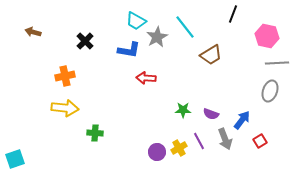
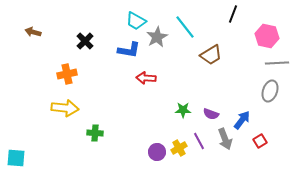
orange cross: moved 2 px right, 2 px up
cyan square: moved 1 px right, 1 px up; rotated 24 degrees clockwise
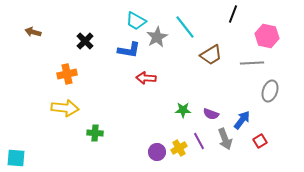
gray line: moved 25 px left
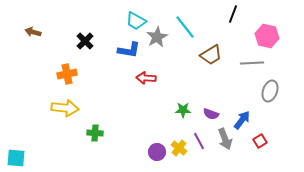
yellow cross: rotated 21 degrees counterclockwise
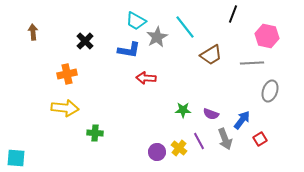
brown arrow: rotated 70 degrees clockwise
red square: moved 2 px up
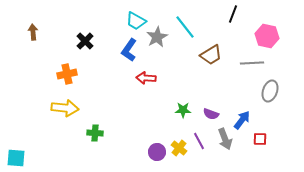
blue L-shape: rotated 115 degrees clockwise
red square: rotated 32 degrees clockwise
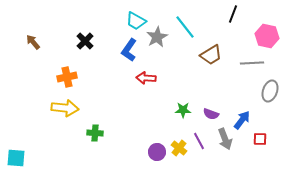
brown arrow: moved 10 px down; rotated 35 degrees counterclockwise
orange cross: moved 3 px down
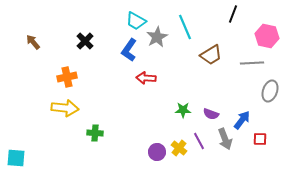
cyan line: rotated 15 degrees clockwise
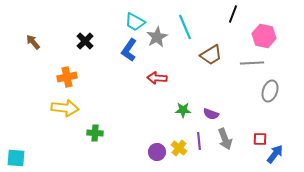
cyan trapezoid: moved 1 px left, 1 px down
pink hexagon: moved 3 px left
red arrow: moved 11 px right
blue arrow: moved 33 px right, 34 px down
purple line: rotated 24 degrees clockwise
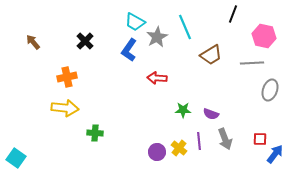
gray ellipse: moved 1 px up
cyan square: rotated 30 degrees clockwise
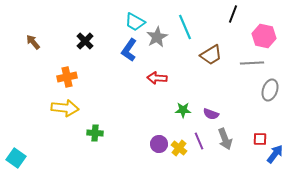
purple line: rotated 18 degrees counterclockwise
purple circle: moved 2 px right, 8 px up
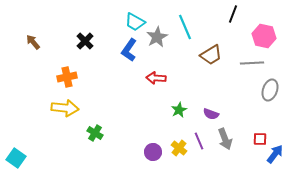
red arrow: moved 1 px left
green star: moved 4 px left; rotated 28 degrees counterclockwise
green cross: rotated 28 degrees clockwise
purple circle: moved 6 px left, 8 px down
